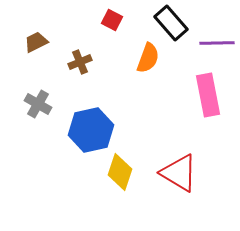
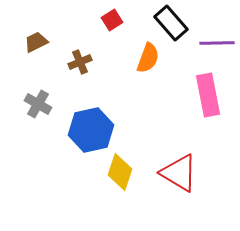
red square: rotated 30 degrees clockwise
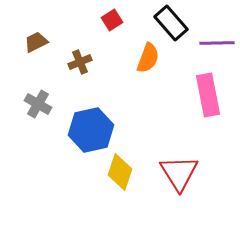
red triangle: rotated 27 degrees clockwise
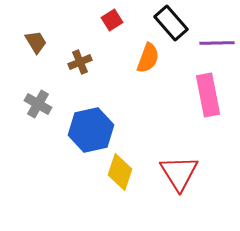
brown trapezoid: rotated 85 degrees clockwise
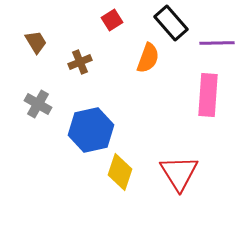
pink rectangle: rotated 15 degrees clockwise
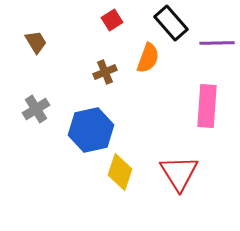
brown cross: moved 25 px right, 10 px down
pink rectangle: moved 1 px left, 11 px down
gray cross: moved 2 px left, 5 px down; rotated 28 degrees clockwise
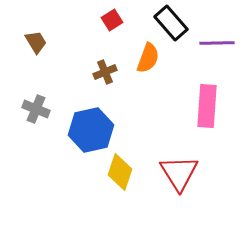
gray cross: rotated 36 degrees counterclockwise
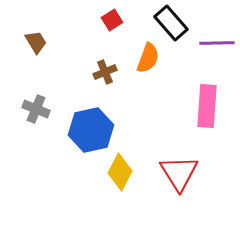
yellow diamond: rotated 9 degrees clockwise
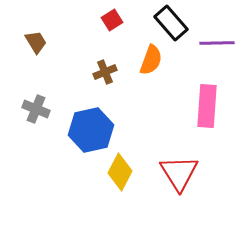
orange semicircle: moved 3 px right, 2 px down
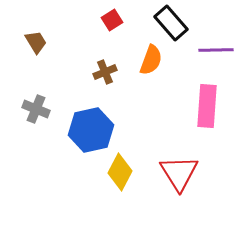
purple line: moved 1 px left, 7 px down
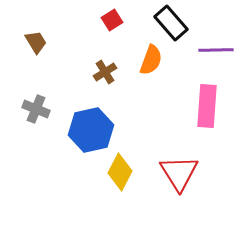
brown cross: rotated 10 degrees counterclockwise
